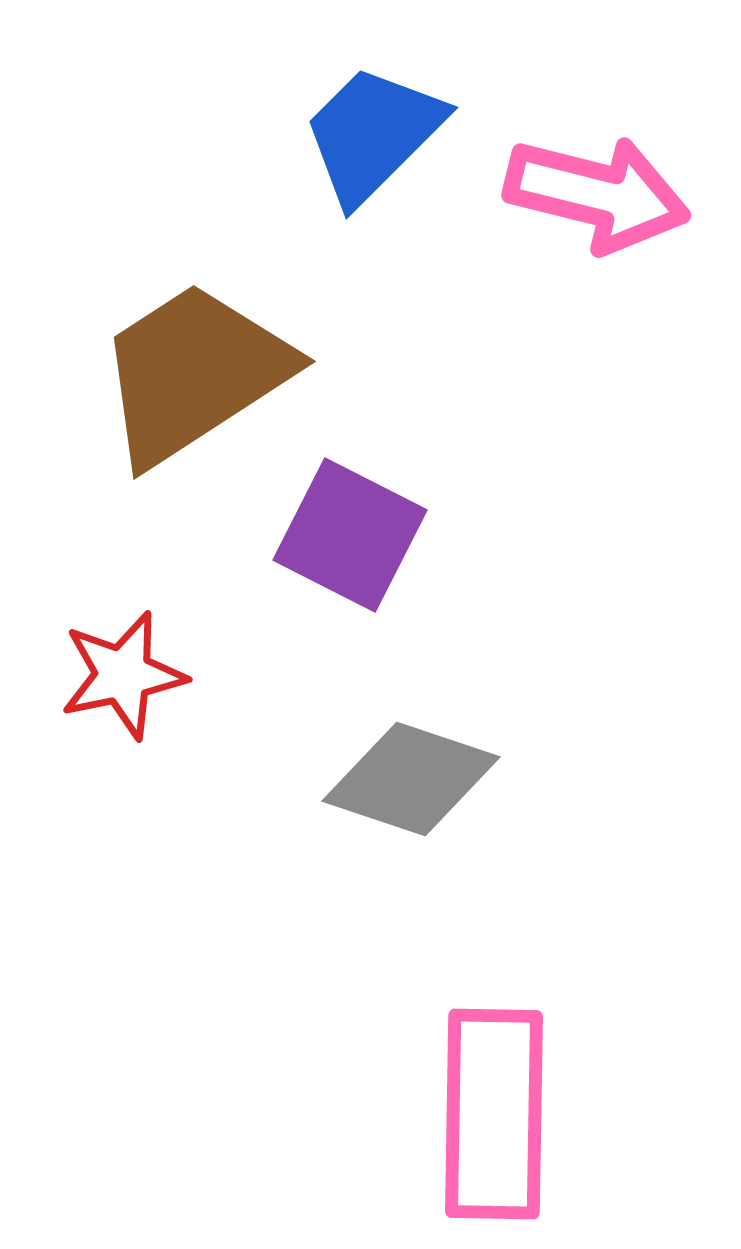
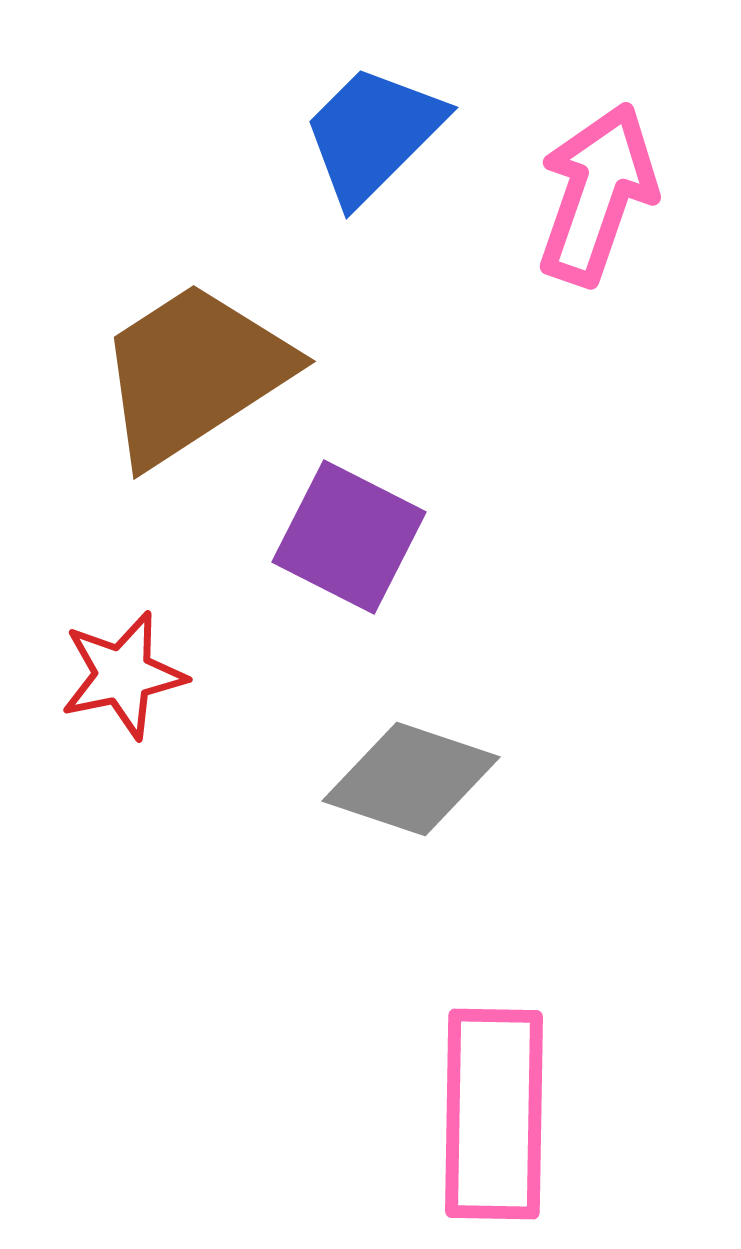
pink arrow: rotated 85 degrees counterclockwise
purple square: moved 1 px left, 2 px down
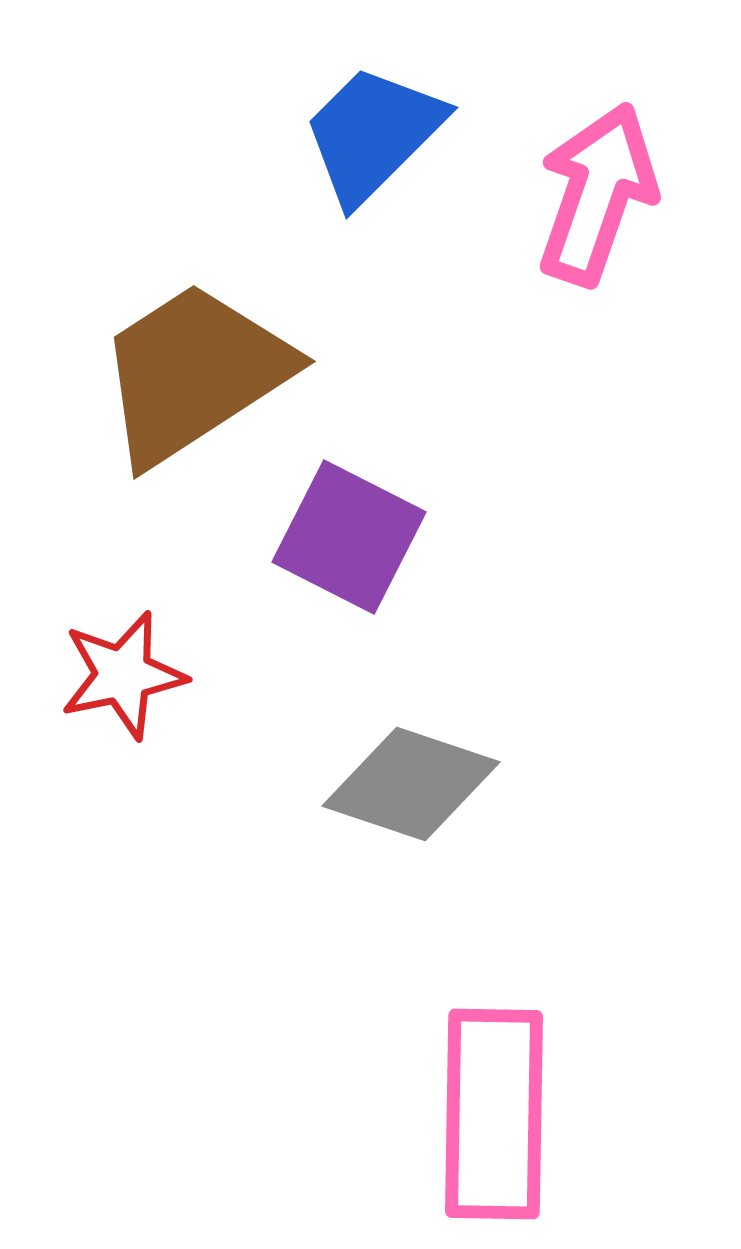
gray diamond: moved 5 px down
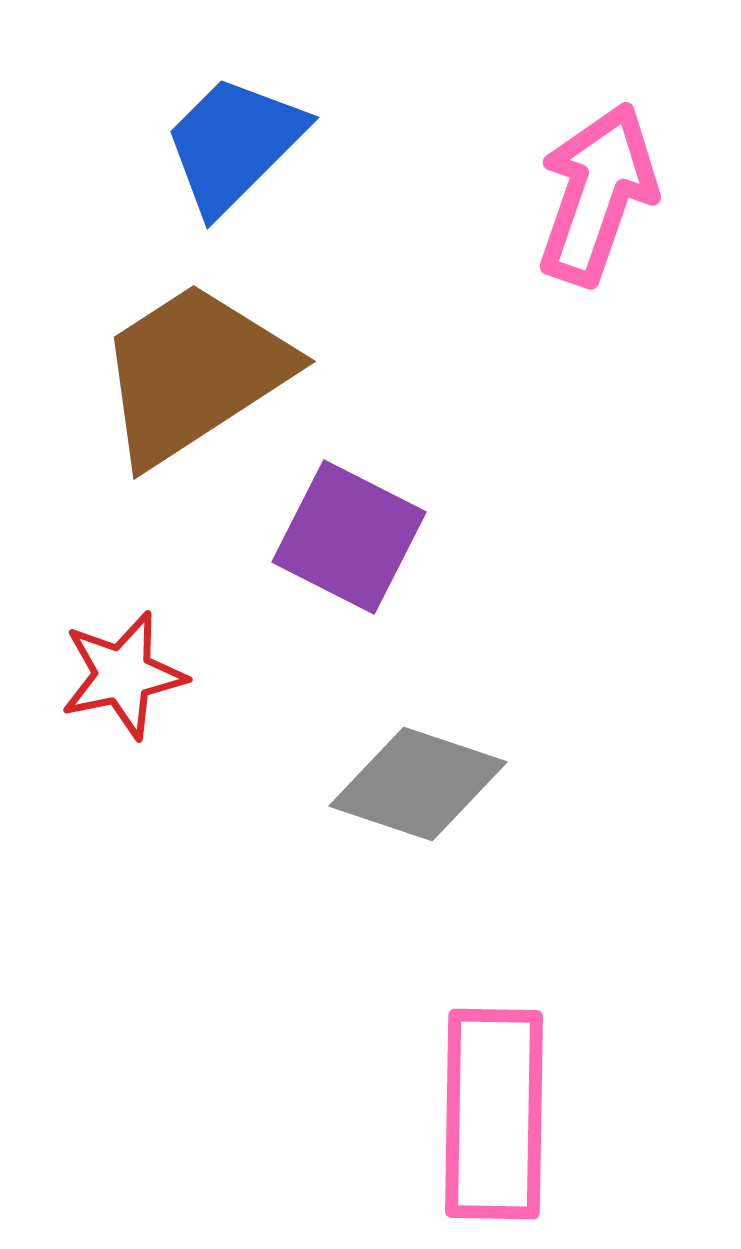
blue trapezoid: moved 139 px left, 10 px down
gray diamond: moved 7 px right
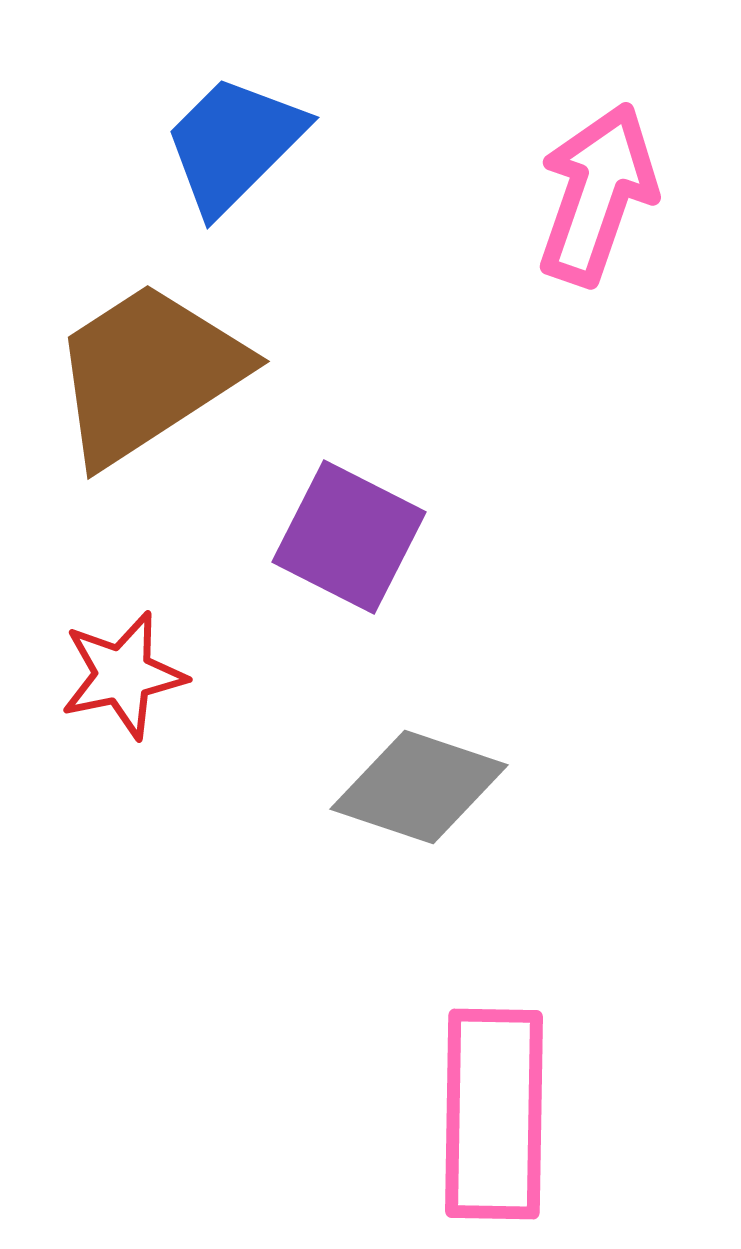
brown trapezoid: moved 46 px left
gray diamond: moved 1 px right, 3 px down
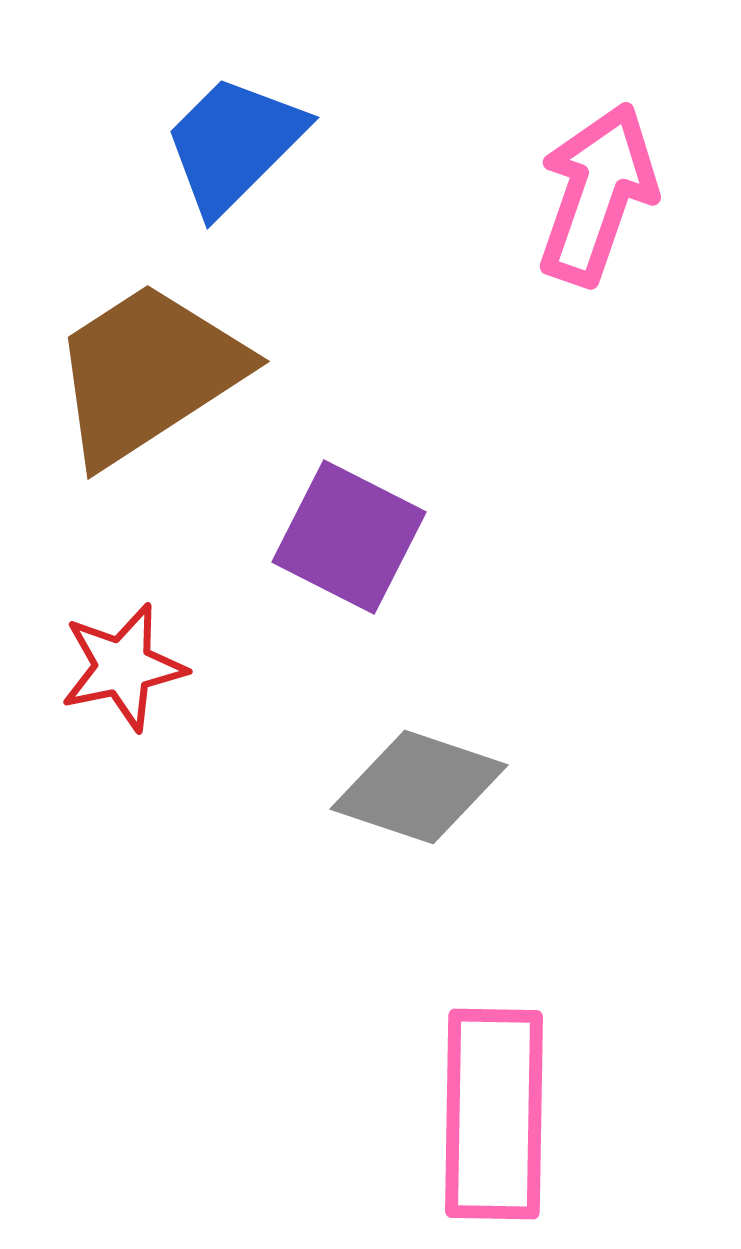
red star: moved 8 px up
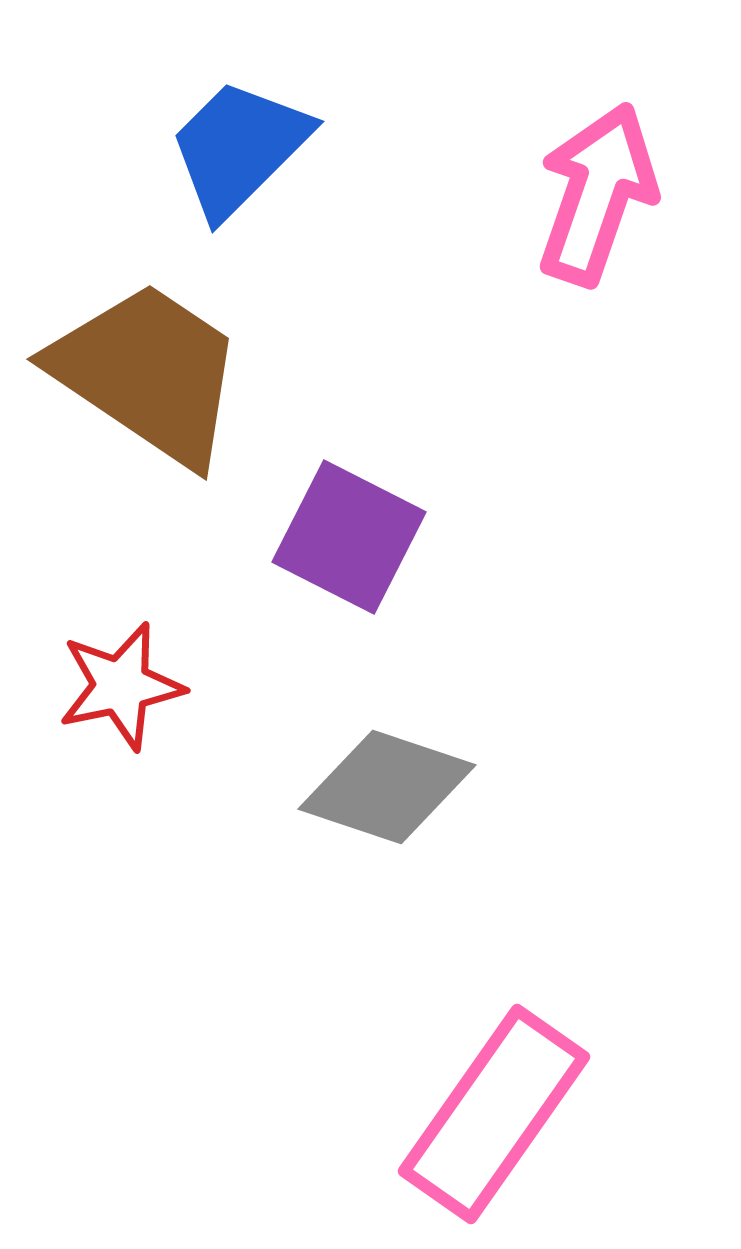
blue trapezoid: moved 5 px right, 4 px down
brown trapezoid: rotated 67 degrees clockwise
red star: moved 2 px left, 19 px down
gray diamond: moved 32 px left
pink rectangle: rotated 34 degrees clockwise
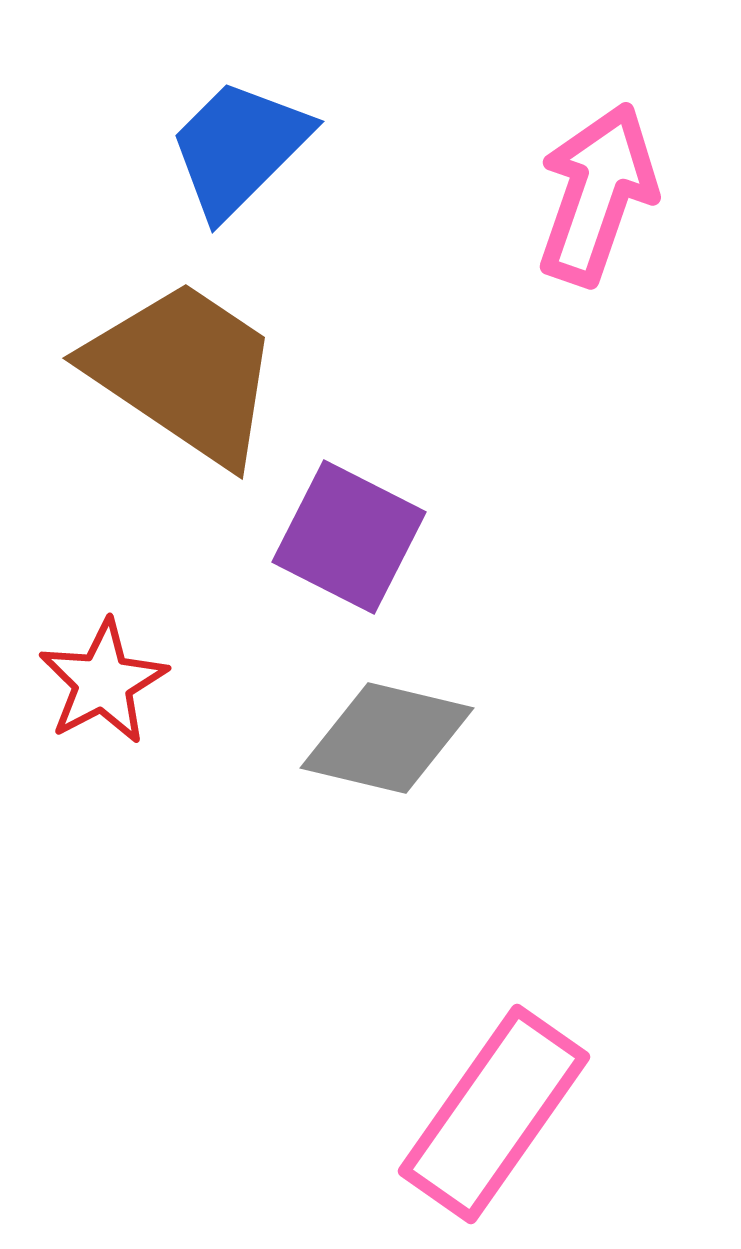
brown trapezoid: moved 36 px right, 1 px up
red star: moved 18 px left, 4 px up; rotated 16 degrees counterclockwise
gray diamond: moved 49 px up; rotated 5 degrees counterclockwise
